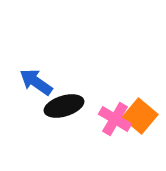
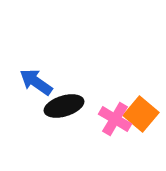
orange square: moved 1 px right, 2 px up
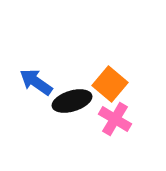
black ellipse: moved 8 px right, 5 px up
orange square: moved 31 px left, 30 px up
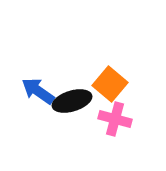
blue arrow: moved 2 px right, 9 px down
pink cross: rotated 16 degrees counterclockwise
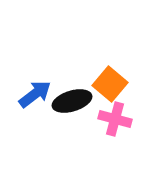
blue arrow: moved 3 px left, 3 px down; rotated 108 degrees clockwise
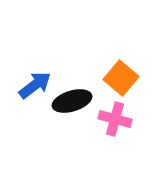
orange square: moved 11 px right, 6 px up
blue arrow: moved 9 px up
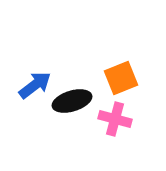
orange square: rotated 28 degrees clockwise
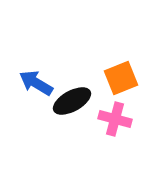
blue arrow: moved 1 px right, 2 px up; rotated 112 degrees counterclockwise
black ellipse: rotated 12 degrees counterclockwise
